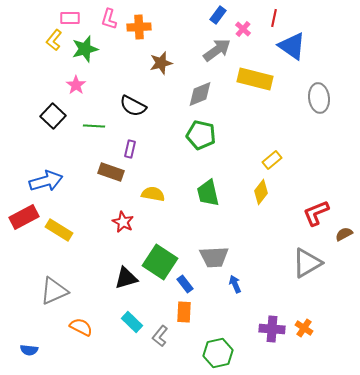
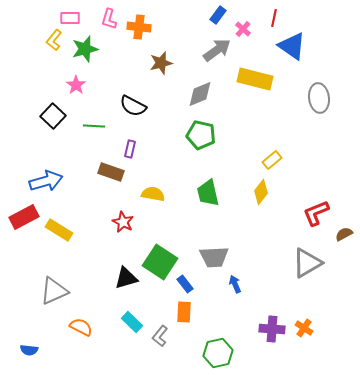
orange cross at (139, 27): rotated 10 degrees clockwise
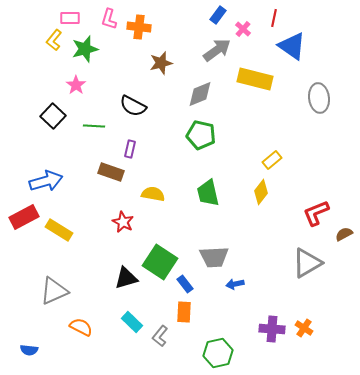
blue arrow at (235, 284): rotated 78 degrees counterclockwise
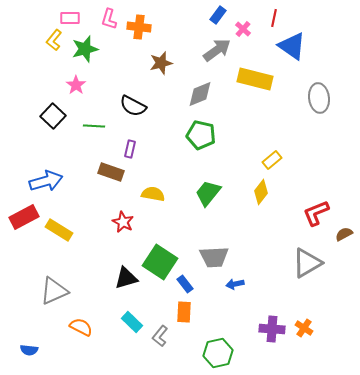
green trapezoid at (208, 193): rotated 52 degrees clockwise
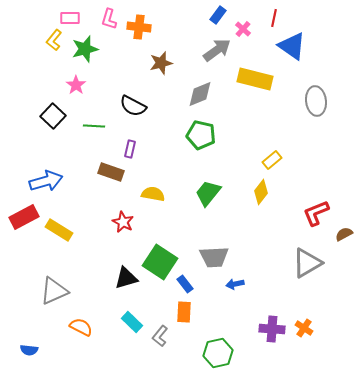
gray ellipse at (319, 98): moved 3 px left, 3 px down
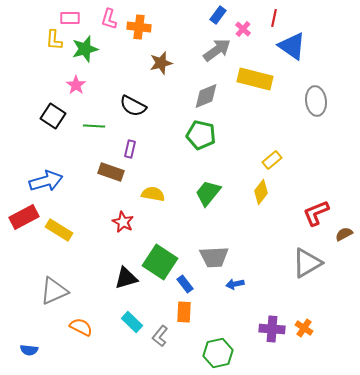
yellow L-shape at (54, 40): rotated 35 degrees counterclockwise
gray diamond at (200, 94): moved 6 px right, 2 px down
black square at (53, 116): rotated 10 degrees counterclockwise
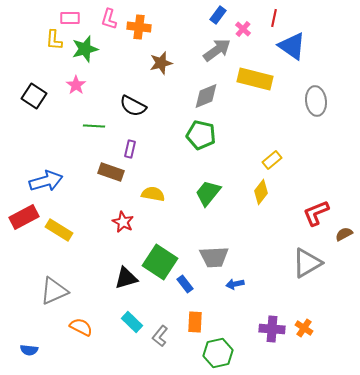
black square at (53, 116): moved 19 px left, 20 px up
orange rectangle at (184, 312): moved 11 px right, 10 px down
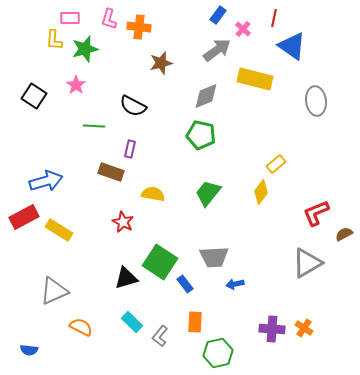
yellow rectangle at (272, 160): moved 4 px right, 4 px down
